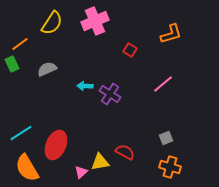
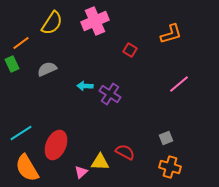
orange line: moved 1 px right, 1 px up
pink line: moved 16 px right
yellow triangle: rotated 12 degrees clockwise
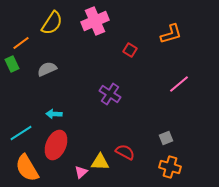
cyan arrow: moved 31 px left, 28 px down
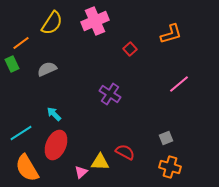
red square: moved 1 px up; rotated 16 degrees clockwise
cyan arrow: rotated 42 degrees clockwise
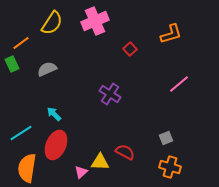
orange semicircle: rotated 40 degrees clockwise
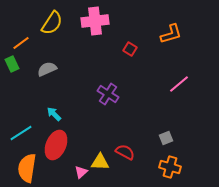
pink cross: rotated 16 degrees clockwise
red square: rotated 16 degrees counterclockwise
purple cross: moved 2 px left
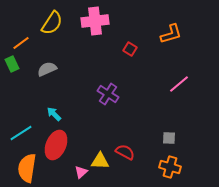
gray square: moved 3 px right; rotated 24 degrees clockwise
yellow triangle: moved 1 px up
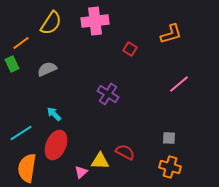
yellow semicircle: moved 1 px left
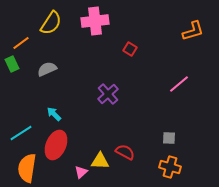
orange L-shape: moved 22 px right, 3 px up
purple cross: rotated 15 degrees clockwise
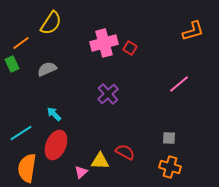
pink cross: moved 9 px right, 22 px down; rotated 8 degrees counterclockwise
red square: moved 1 px up
